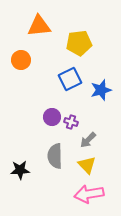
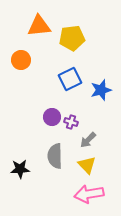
yellow pentagon: moved 7 px left, 5 px up
black star: moved 1 px up
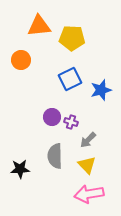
yellow pentagon: rotated 10 degrees clockwise
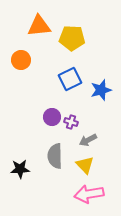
gray arrow: rotated 18 degrees clockwise
yellow triangle: moved 2 px left
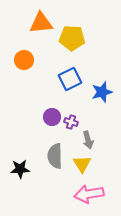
orange triangle: moved 2 px right, 3 px up
orange circle: moved 3 px right
blue star: moved 1 px right, 2 px down
gray arrow: rotated 78 degrees counterclockwise
yellow triangle: moved 3 px left, 1 px up; rotated 12 degrees clockwise
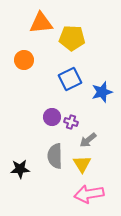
gray arrow: rotated 66 degrees clockwise
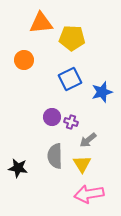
black star: moved 2 px left, 1 px up; rotated 12 degrees clockwise
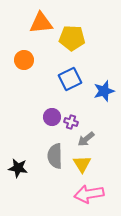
blue star: moved 2 px right, 1 px up
gray arrow: moved 2 px left, 1 px up
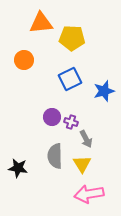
gray arrow: rotated 78 degrees counterclockwise
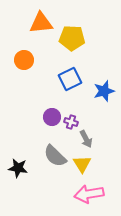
gray semicircle: rotated 45 degrees counterclockwise
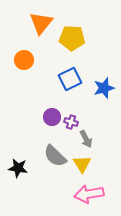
orange triangle: rotated 45 degrees counterclockwise
blue star: moved 3 px up
